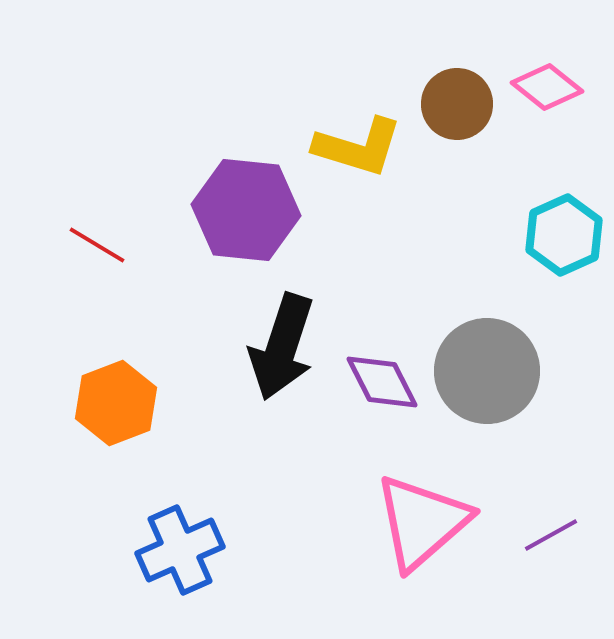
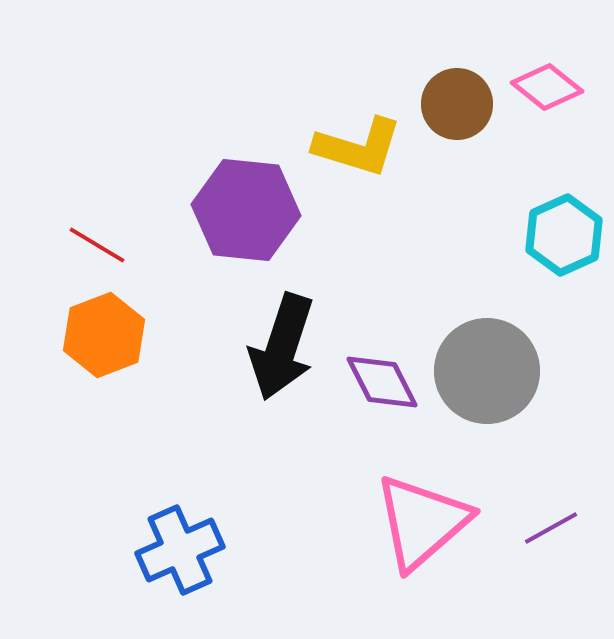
orange hexagon: moved 12 px left, 68 px up
purple line: moved 7 px up
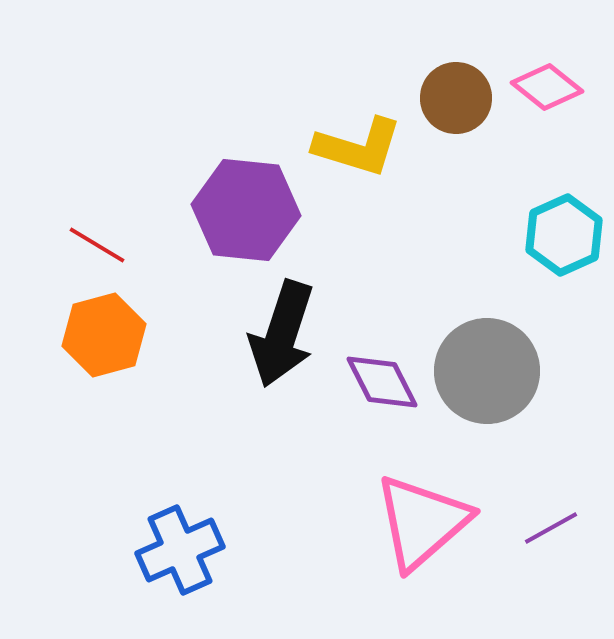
brown circle: moved 1 px left, 6 px up
orange hexagon: rotated 6 degrees clockwise
black arrow: moved 13 px up
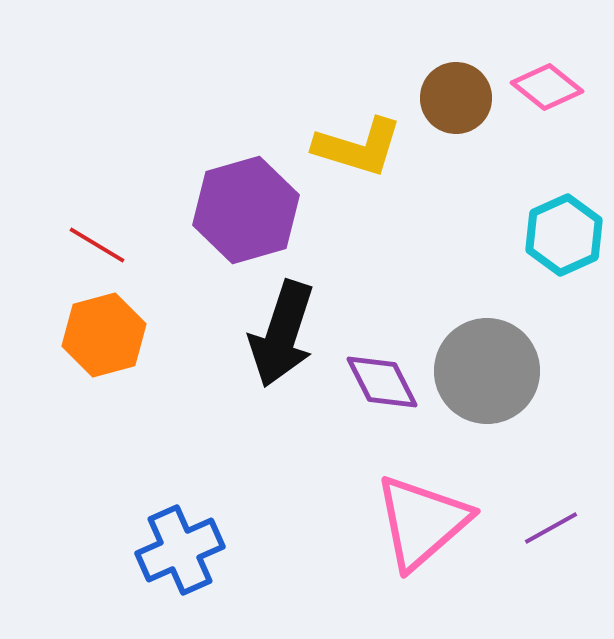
purple hexagon: rotated 22 degrees counterclockwise
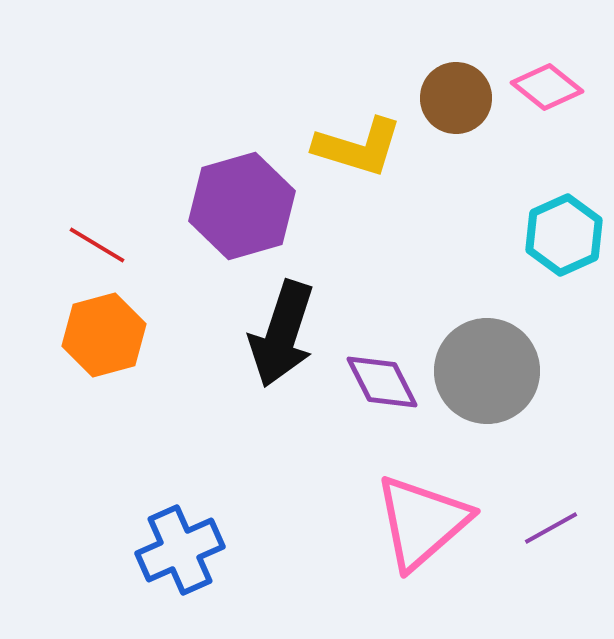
purple hexagon: moved 4 px left, 4 px up
